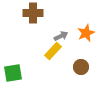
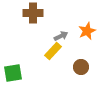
orange star: moved 1 px right, 2 px up
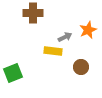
orange star: moved 1 px right, 1 px up
gray arrow: moved 4 px right, 1 px down
yellow rectangle: rotated 54 degrees clockwise
green square: rotated 12 degrees counterclockwise
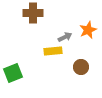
yellow rectangle: rotated 12 degrees counterclockwise
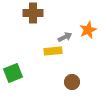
brown circle: moved 9 px left, 15 px down
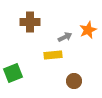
brown cross: moved 3 px left, 9 px down
yellow rectangle: moved 4 px down
brown circle: moved 2 px right, 1 px up
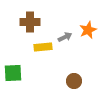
yellow rectangle: moved 10 px left, 8 px up
green square: rotated 18 degrees clockwise
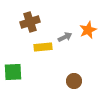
brown cross: rotated 18 degrees counterclockwise
green square: moved 1 px up
